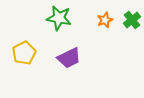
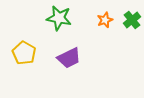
yellow pentagon: rotated 15 degrees counterclockwise
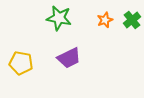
yellow pentagon: moved 3 px left, 10 px down; rotated 20 degrees counterclockwise
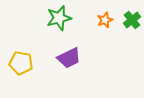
green star: rotated 25 degrees counterclockwise
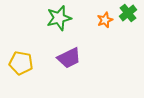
green cross: moved 4 px left, 7 px up
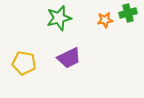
green cross: rotated 24 degrees clockwise
orange star: rotated 14 degrees clockwise
yellow pentagon: moved 3 px right
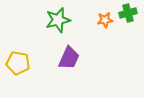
green star: moved 1 px left, 2 px down
purple trapezoid: rotated 40 degrees counterclockwise
yellow pentagon: moved 6 px left
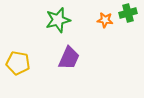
orange star: rotated 14 degrees clockwise
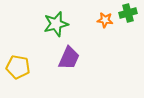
green star: moved 2 px left, 4 px down
yellow pentagon: moved 4 px down
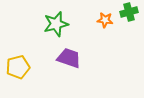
green cross: moved 1 px right, 1 px up
purple trapezoid: rotated 95 degrees counterclockwise
yellow pentagon: rotated 25 degrees counterclockwise
